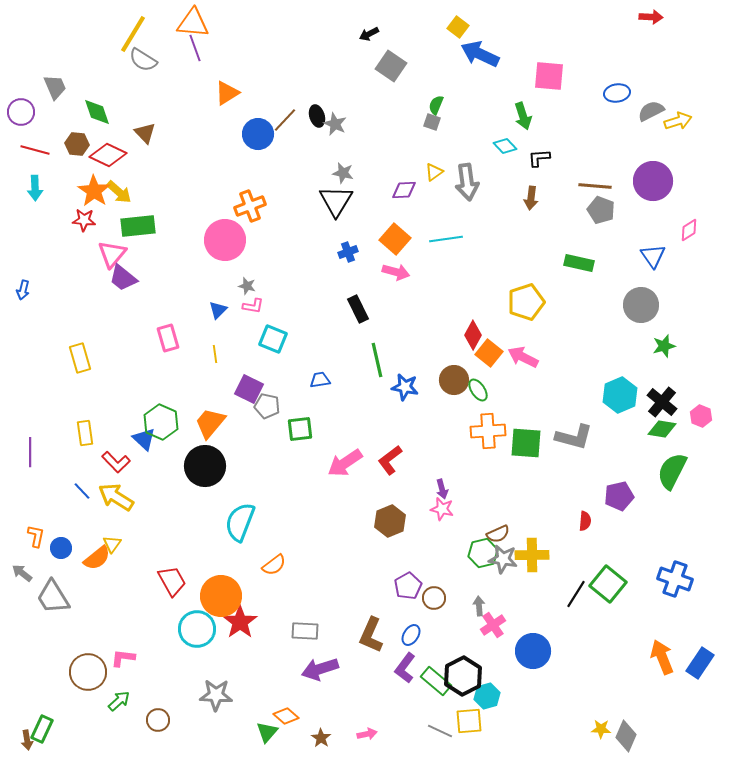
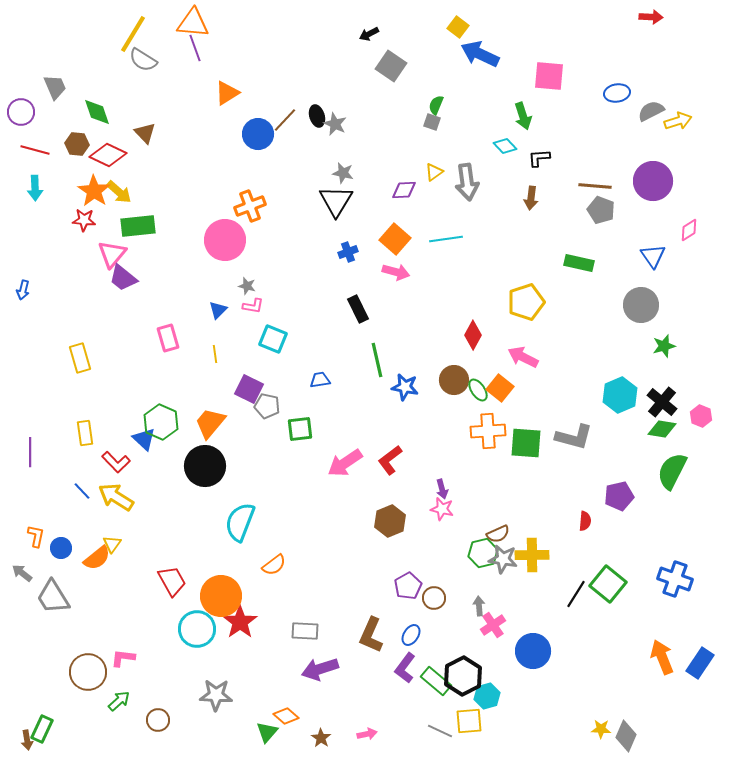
orange square at (489, 353): moved 11 px right, 35 px down
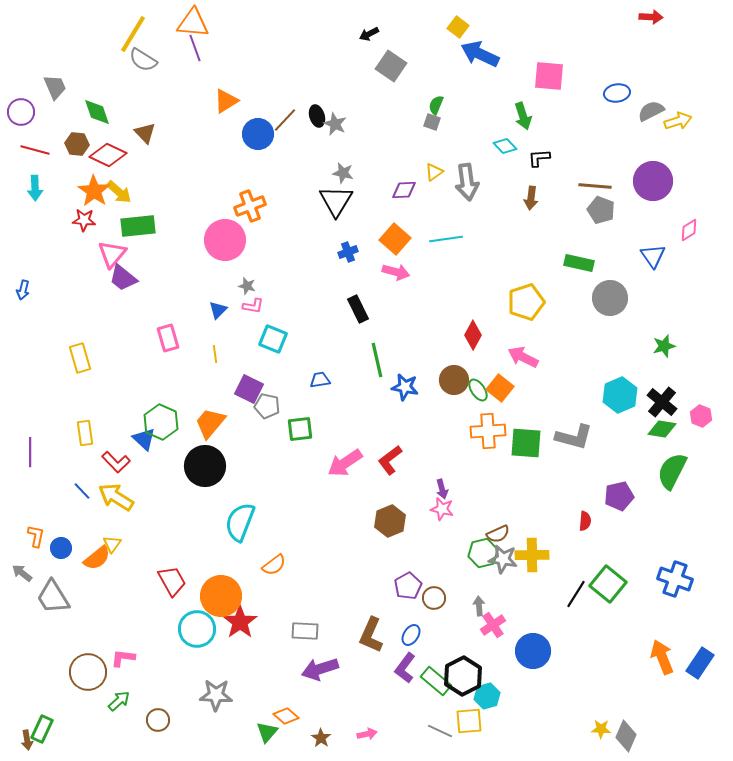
orange triangle at (227, 93): moved 1 px left, 8 px down
gray circle at (641, 305): moved 31 px left, 7 px up
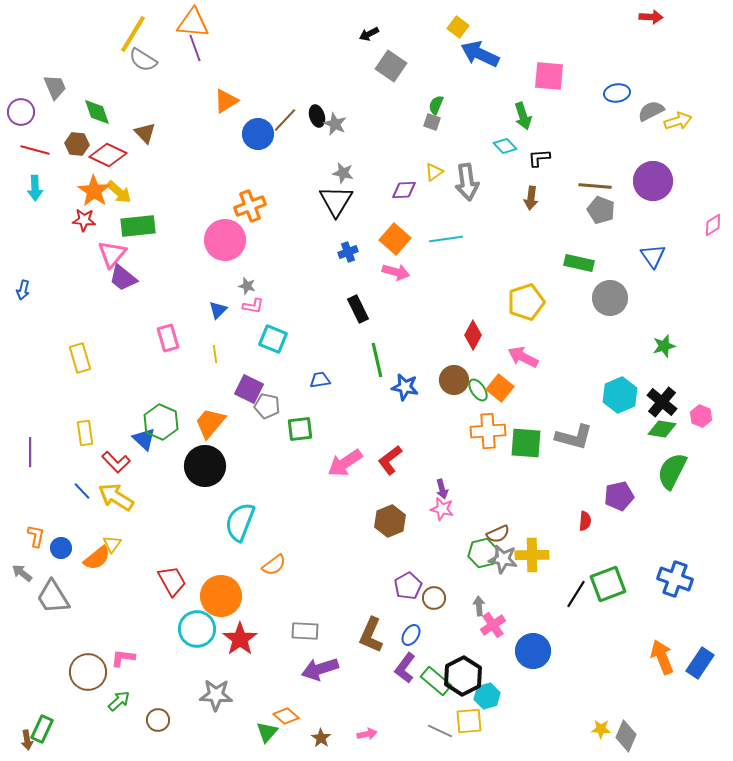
pink diamond at (689, 230): moved 24 px right, 5 px up
green square at (608, 584): rotated 30 degrees clockwise
red star at (240, 622): moved 17 px down
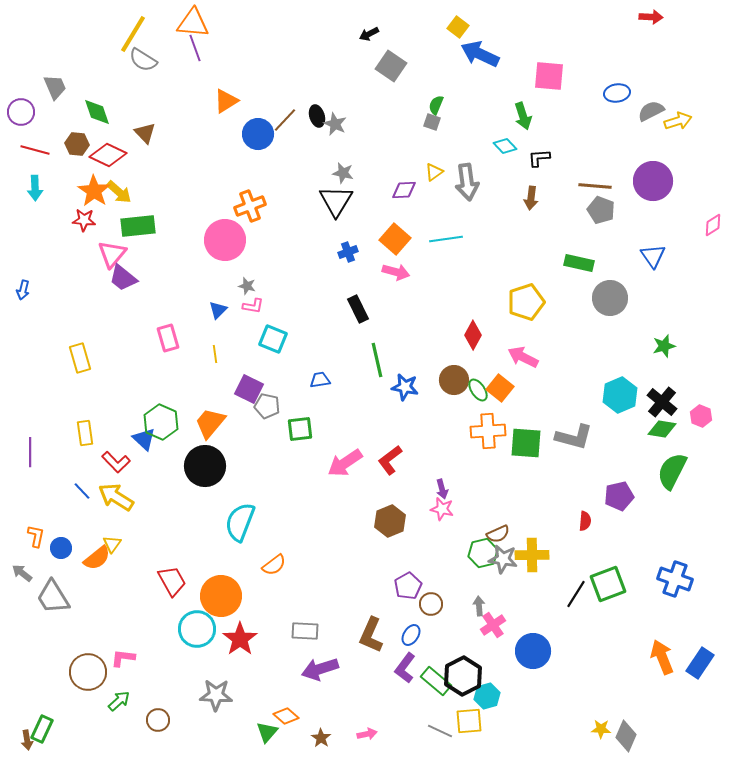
brown circle at (434, 598): moved 3 px left, 6 px down
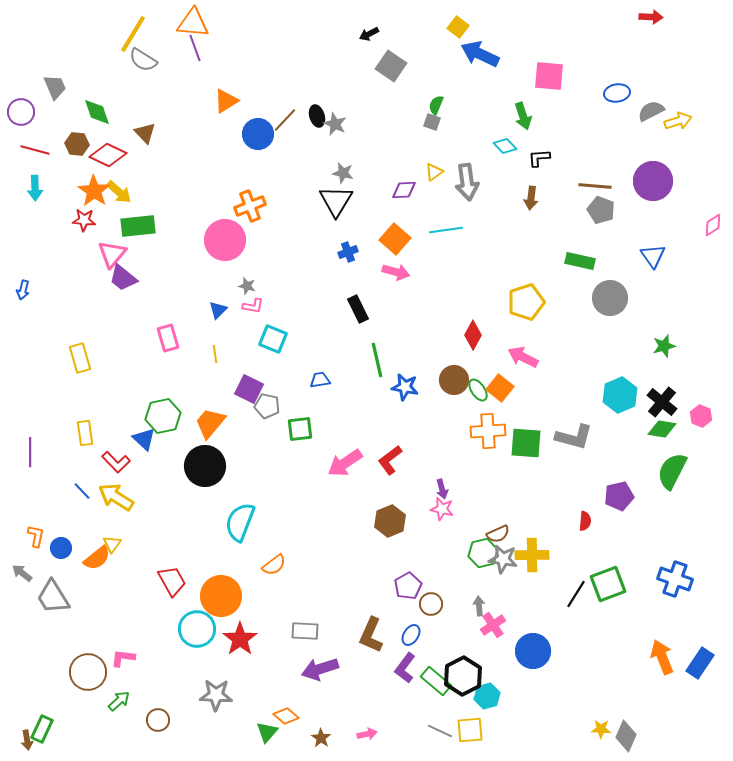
cyan line at (446, 239): moved 9 px up
green rectangle at (579, 263): moved 1 px right, 2 px up
green hexagon at (161, 422): moved 2 px right, 6 px up; rotated 24 degrees clockwise
yellow square at (469, 721): moved 1 px right, 9 px down
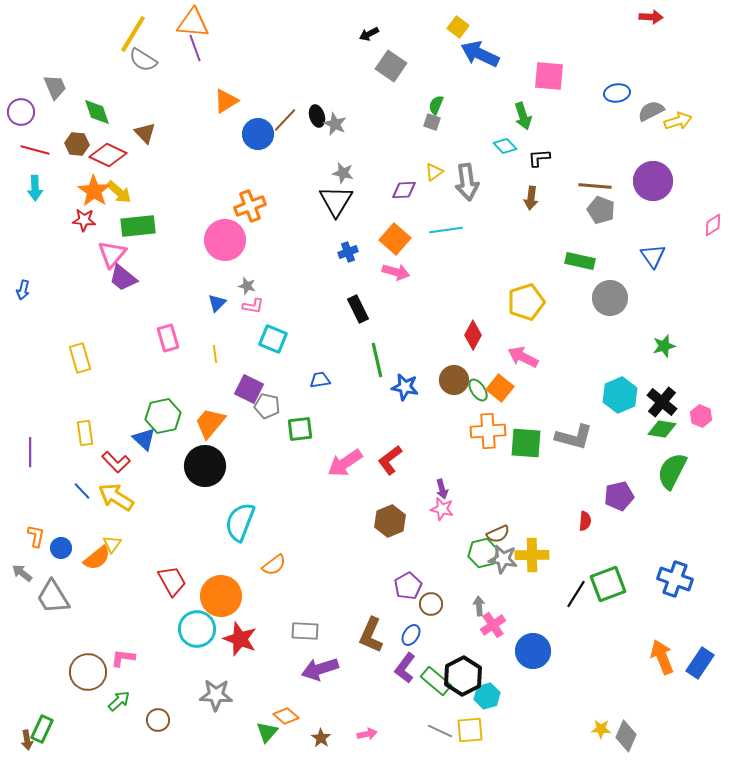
blue triangle at (218, 310): moved 1 px left, 7 px up
red star at (240, 639): rotated 16 degrees counterclockwise
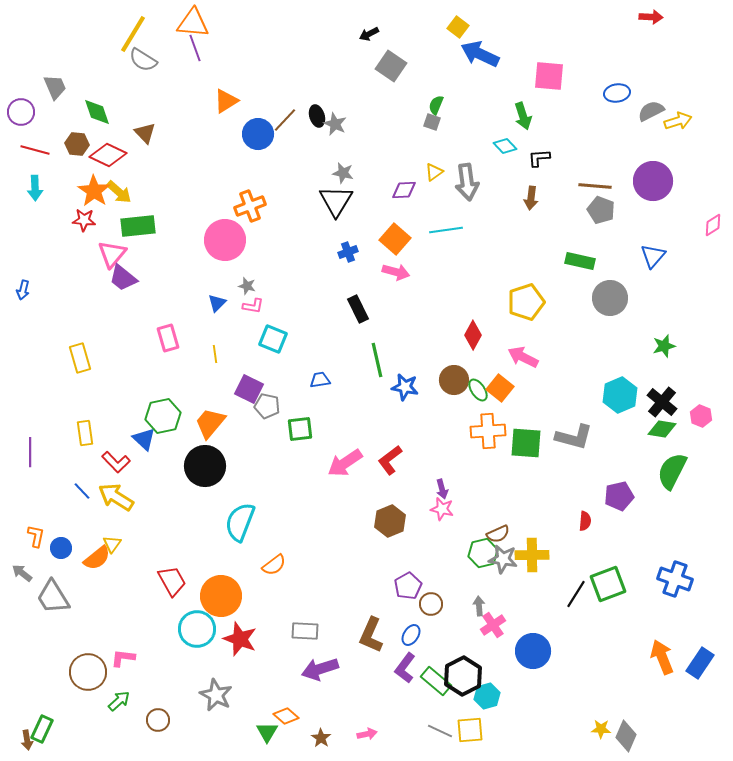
blue triangle at (653, 256): rotated 16 degrees clockwise
gray star at (216, 695): rotated 24 degrees clockwise
green triangle at (267, 732): rotated 10 degrees counterclockwise
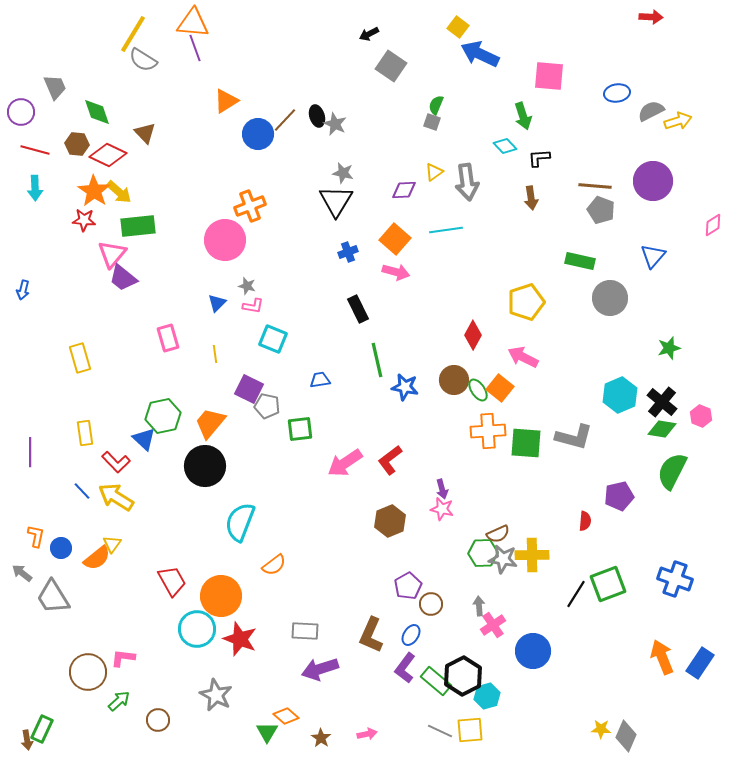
brown arrow at (531, 198): rotated 15 degrees counterclockwise
green star at (664, 346): moved 5 px right, 2 px down
green hexagon at (483, 553): rotated 12 degrees clockwise
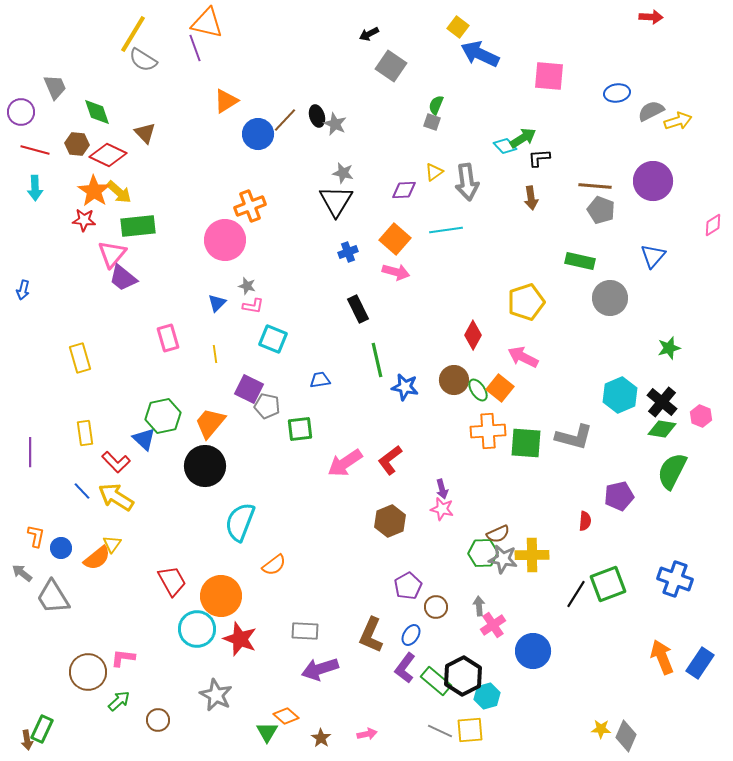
orange triangle at (193, 23): moved 14 px right; rotated 8 degrees clockwise
green arrow at (523, 116): moved 22 px down; rotated 104 degrees counterclockwise
brown circle at (431, 604): moved 5 px right, 3 px down
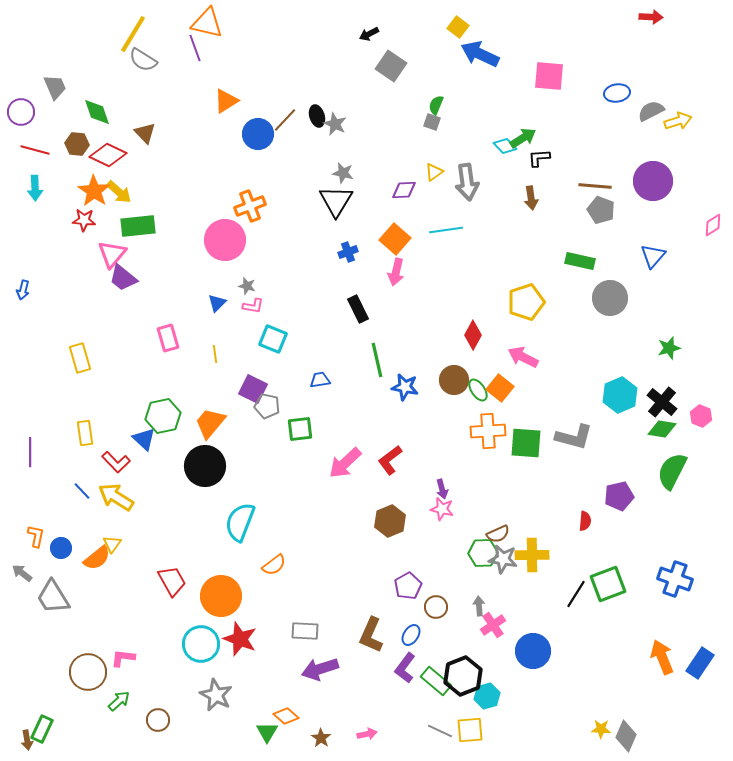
pink arrow at (396, 272): rotated 88 degrees clockwise
purple square at (249, 389): moved 4 px right
pink arrow at (345, 463): rotated 9 degrees counterclockwise
cyan circle at (197, 629): moved 4 px right, 15 px down
black hexagon at (463, 676): rotated 6 degrees clockwise
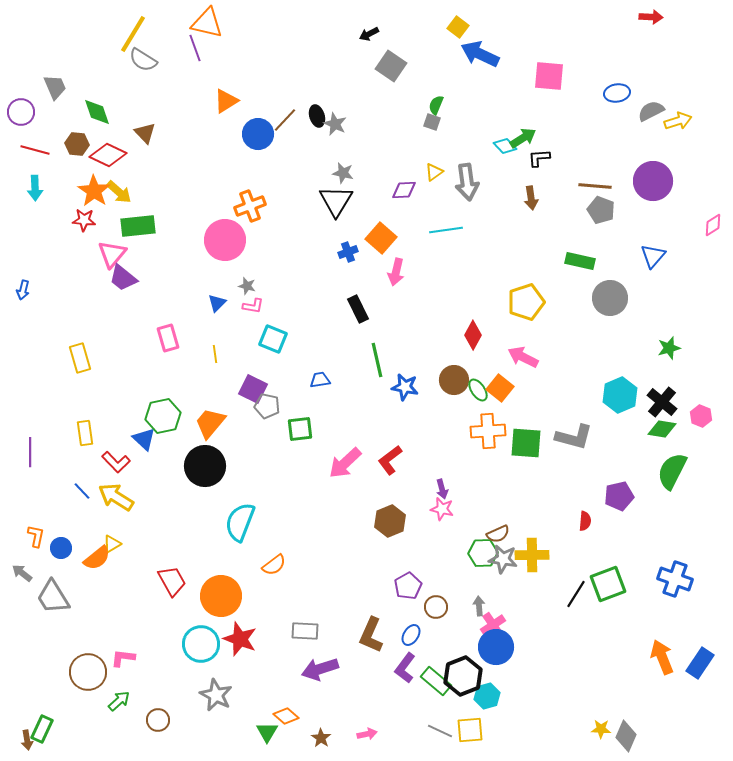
orange square at (395, 239): moved 14 px left, 1 px up
yellow triangle at (112, 544): rotated 24 degrees clockwise
blue circle at (533, 651): moved 37 px left, 4 px up
